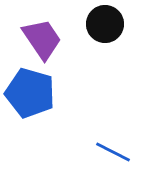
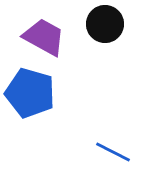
purple trapezoid: moved 2 px right, 2 px up; rotated 27 degrees counterclockwise
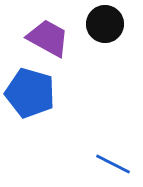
purple trapezoid: moved 4 px right, 1 px down
blue line: moved 12 px down
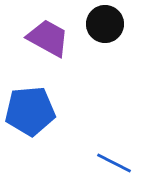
blue pentagon: moved 18 px down; rotated 21 degrees counterclockwise
blue line: moved 1 px right, 1 px up
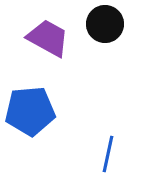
blue line: moved 6 px left, 9 px up; rotated 75 degrees clockwise
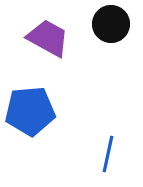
black circle: moved 6 px right
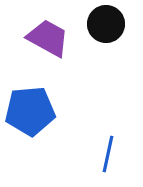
black circle: moved 5 px left
